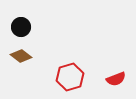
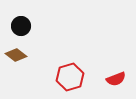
black circle: moved 1 px up
brown diamond: moved 5 px left, 1 px up
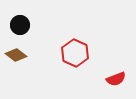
black circle: moved 1 px left, 1 px up
red hexagon: moved 5 px right, 24 px up; rotated 20 degrees counterclockwise
